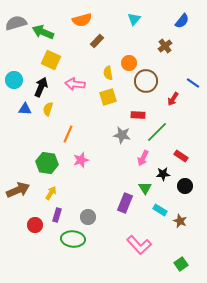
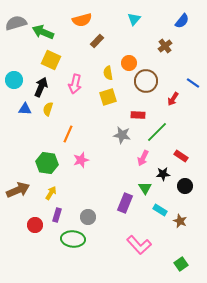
pink arrow at (75, 84): rotated 84 degrees counterclockwise
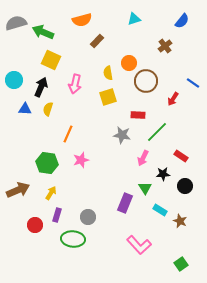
cyan triangle at (134, 19): rotated 32 degrees clockwise
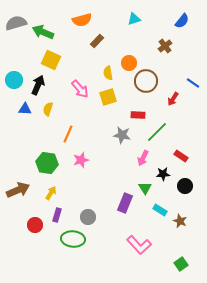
pink arrow at (75, 84): moved 5 px right, 5 px down; rotated 54 degrees counterclockwise
black arrow at (41, 87): moved 3 px left, 2 px up
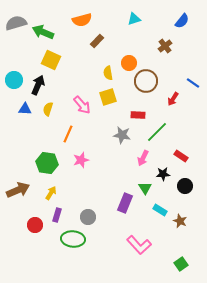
pink arrow at (80, 89): moved 2 px right, 16 px down
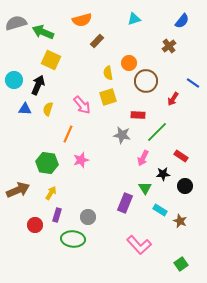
brown cross at (165, 46): moved 4 px right
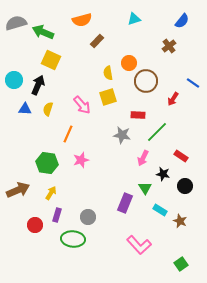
black star at (163, 174): rotated 16 degrees clockwise
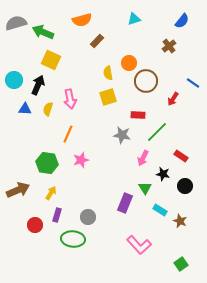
pink arrow at (82, 105): moved 12 px left, 6 px up; rotated 30 degrees clockwise
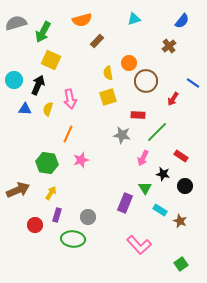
green arrow at (43, 32): rotated 85 degrees counterclockwise
